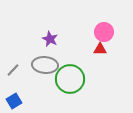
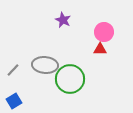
purple star: moved 13 px right, 19 px up
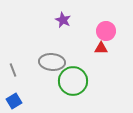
pink circle: moved 2 px right, 1 px up
red triangle: moved 1 px right, 1 px up
gray ellipse: moved 7 px right, 3 px up
gray line: rotated 64 degrees counterclockwise
green circle: moved 3 px right, 2 px down
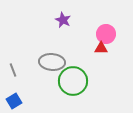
pink circle: moved 3 px down
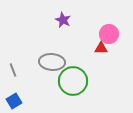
pink circle: moved 3 px right
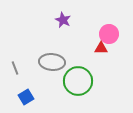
gray line: moved 2 px right, 2 px up
green circle: moved 5 px right
blue square: moved 12 px right, 4 px up
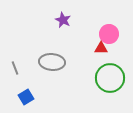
green circle: moved 32 px right, 3 px up
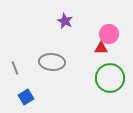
purple star: moved 2 px right, 1 px down
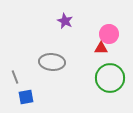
gray line: moved 9 px down
blue square: rotated 21 degrees clockwise
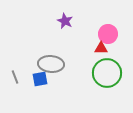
pink circle: moved 1 px left
gray ellipse: moved 1 px left, 2 px down
green circle: moved 3 px left, 5 px up
blue square: moved 14 px right, 18 px up
